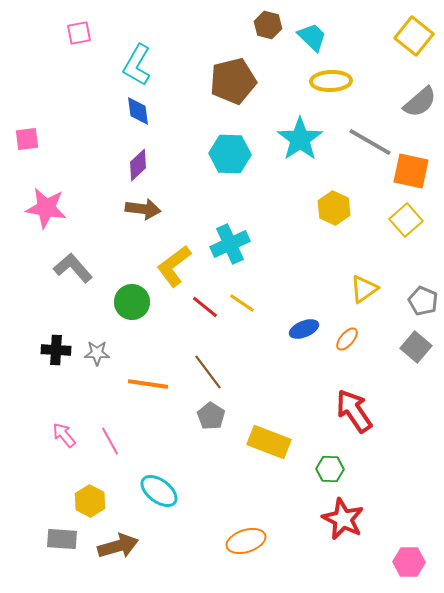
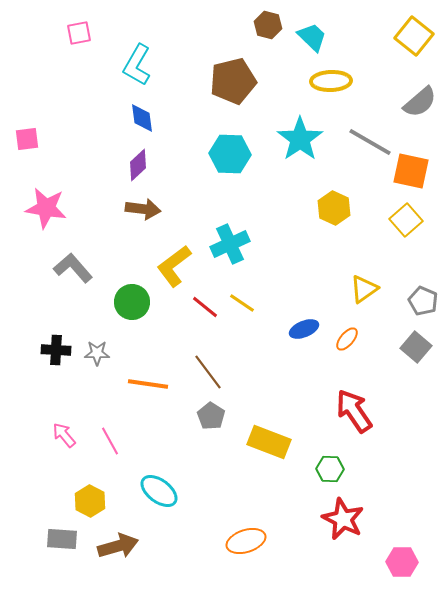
blue diamond at (138, 111): moved 4 px right, 7 px down
pink hexagon at (409, 562): moved 7 px left
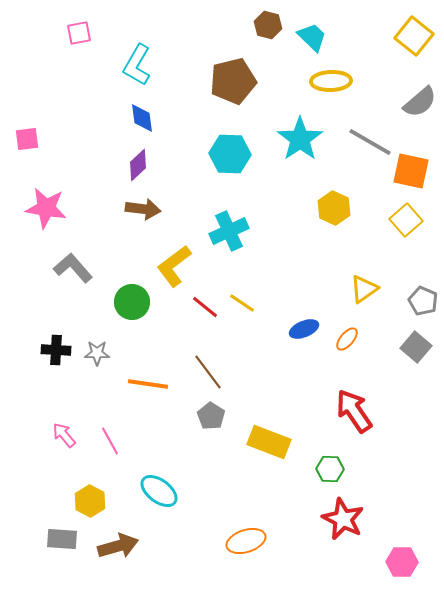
cyan cross at (230, 244): moved 1 px left, 13 px up
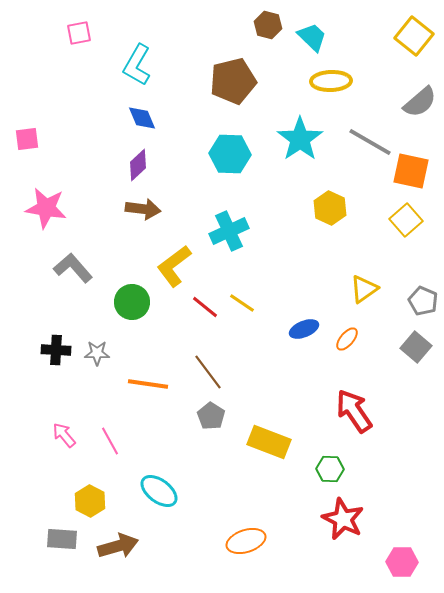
blue diamond at (142, 118): rotated 16 degrees counterclockwise
yellow hexagon at (334, 208): moved 4 px left
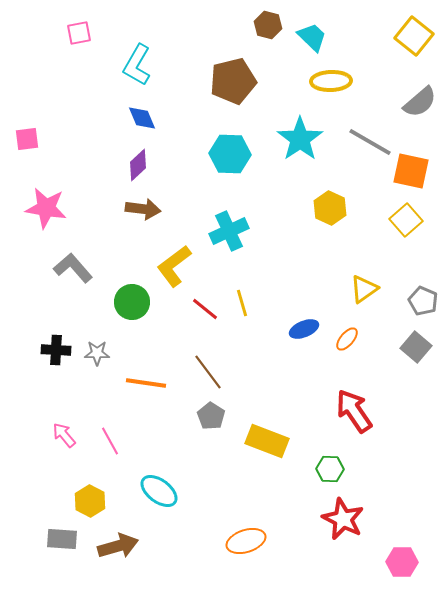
yellow line at (242, 303): rotated 40 degrees clockwise
red line at (205, 307): moved 2 px down
orange line at (148, 384): moved 2 px left, 1 px up
yellow rectangle at (269, 442): moved 2 px left, 1 px up
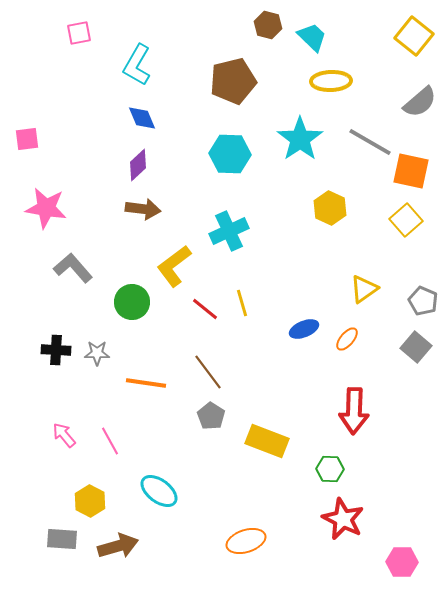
red arrow at (354, 411): rotated 144 degrees counterclockwise
